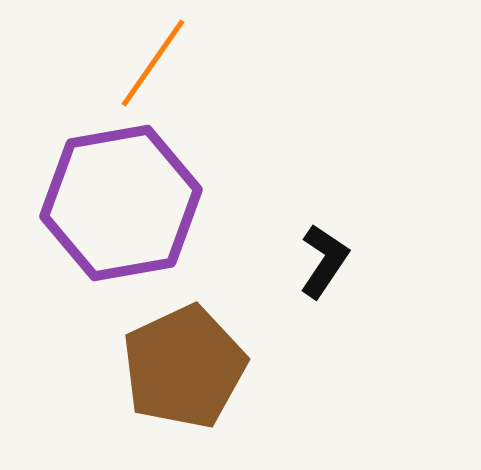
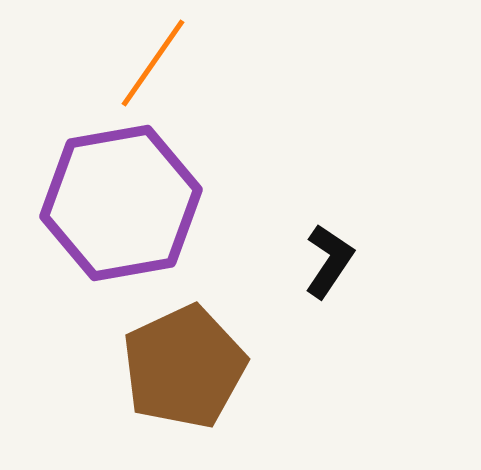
black L-shape: moved 5 px right
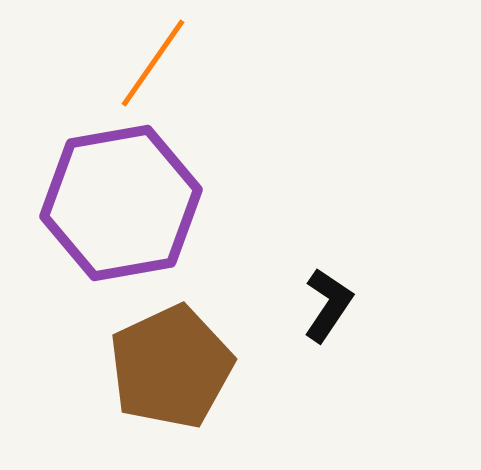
black L-shape: moved 1 px left, 44 px down
brown pentagon: moved 13 px left
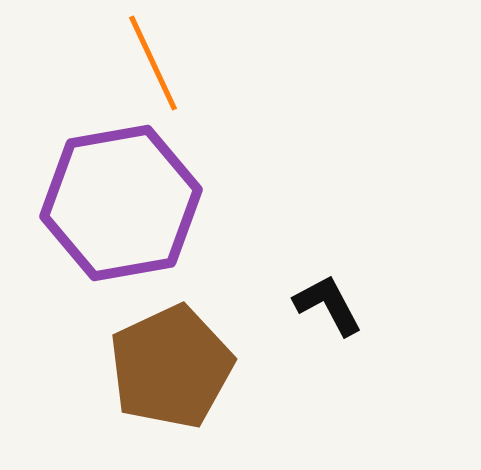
orange line: rotated 60 degrees counterclockwise
black L-shape: rotated 62 degrees counterclockwise
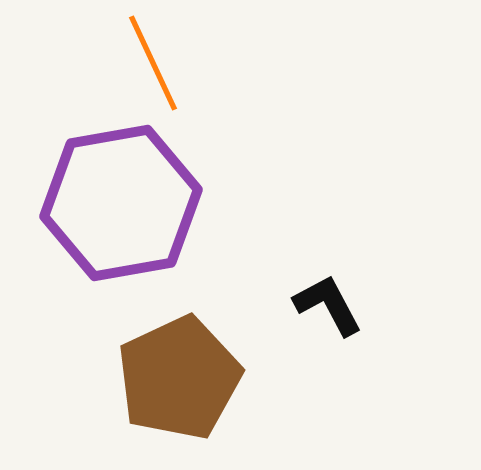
brown pentagon: moved 8 px right, 11 px down
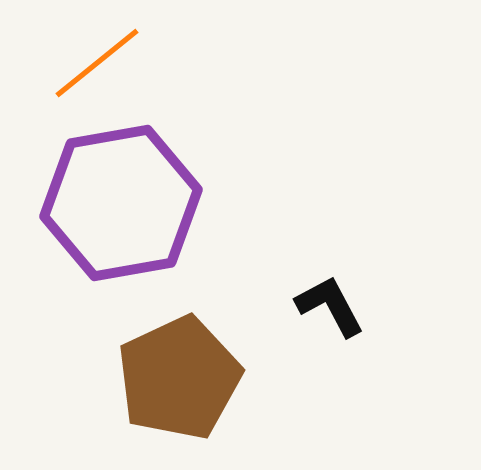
orange line: moved 56 px left; rotated 76 degrees clockwise
black L-shape: moved 2 px right, 1 px down
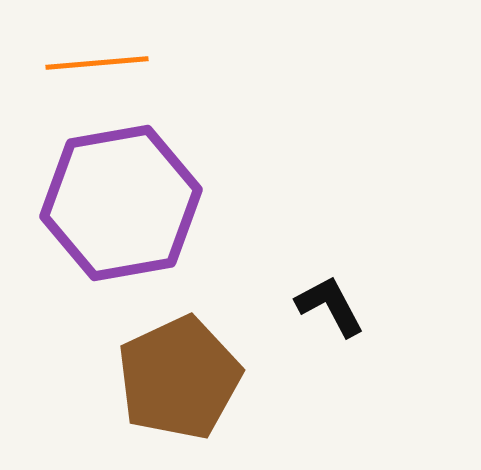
orange line: rotated 34 degrees clockwise
